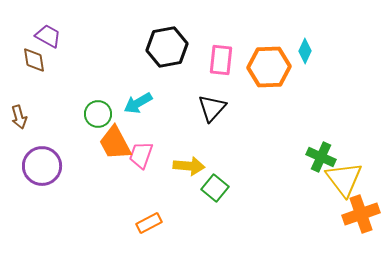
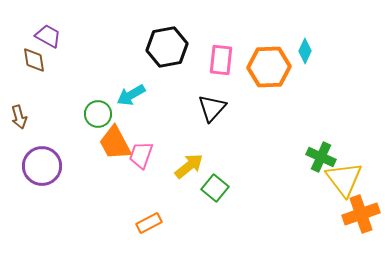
cyan arrow: moved 7 px left, 8 px up
yellow arrow: rotated 44 degrees counterclockwise
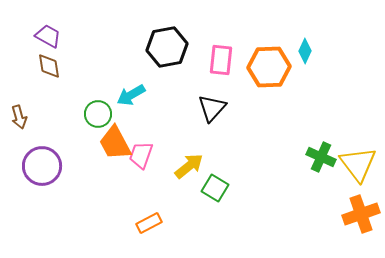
brown diamond: moved 15 px right, 6 px down
yellow triangle: moved 14 px right, 15 px up
green square: rotated 8 degrees counterclockwise
